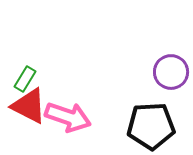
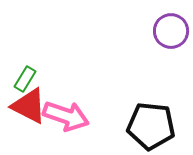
purple circle: moved 41 px up
pink arrow: moved 2 px left, 1 px up
black pentagon: rotated 9 degrees clockwise
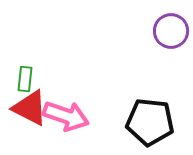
green rectangle: rotated 25 degrees counterclockwise
red triangle: moved 1 px right, 2 px down
black pentagon: moved 1 px left, 4 px up
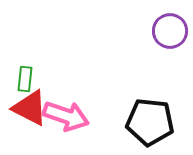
purple circle: moved 1 px left
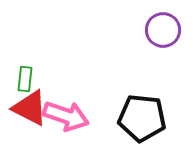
purple circle: moved 7 px left, 1 px up
black pentagon: moved 8 px left, 4 px up
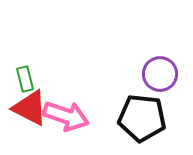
purple circle: moved 3 px left, 44 px down
green rectangle: rotated 20 degrees counterclockwise
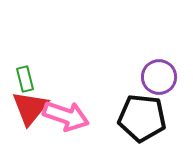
purple circle: moved 1 px left, 3 px down
red triangle: rotated 42 degrees clockwise
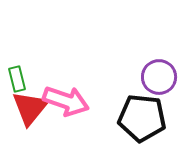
green rectangle: moved 8 px left
pink arrow: moved 15 px up
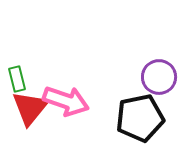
black pentagon: moved 2 px left; rotated 18 degrees counterclockwise
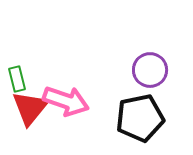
purple circle: moved 9 px left, 7 px up
